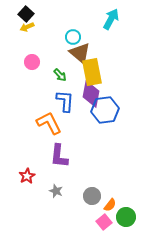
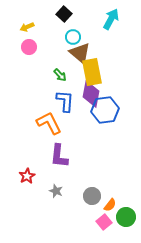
black square: moved 38 px right
pink circle: moved 3 px left, 15 px up
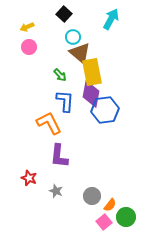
red star: moved 2 px right, 2 px down; rotated 21 degrees counterclockwise
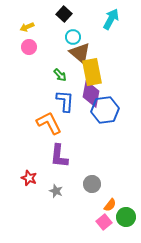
gray circle: moved 12 px up
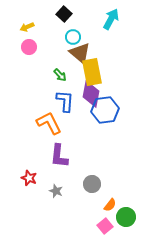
pink square: moved 1 px right, 4 px down
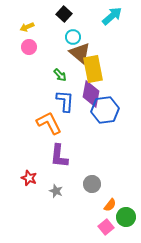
cyan arrow: moved 1 px right, 3 px up; rotated 20 degrees clockwise
yellow rectangle: moved 1 px right, 3 px up
pink square: moved 1 px right, 1 px down
